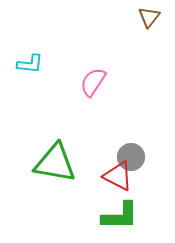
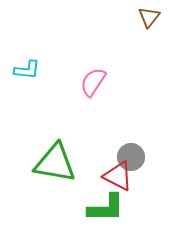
cyan L-shape: moved 3 px left, 6 px down
green L-shape: moved 14 px left, 8 px up
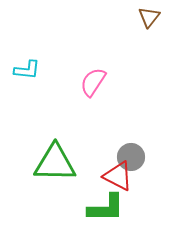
green triangle: rotated 9 degrees counterclockwise
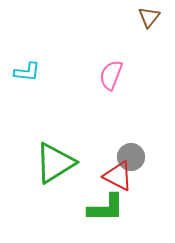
cyan L-shape: moved 2 px down
pink semicircle: moved 18 px right, 7 px up; rotated 12 degrees counterclockwise
green triangle: rotated 33 degrees counterclockwise
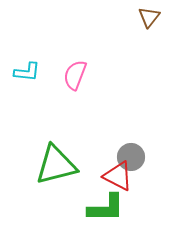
pink semicircle: moved 36 px left
green triangle: moved 1 px right, 2 px down; rotated 18 degrees clockwise
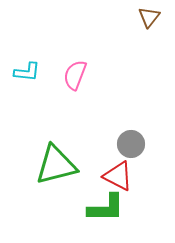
gray circle: moved 13 px up
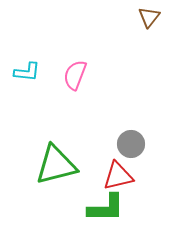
red triangle: rotated 40 degrees counterclockwise
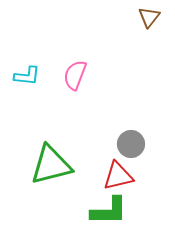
cyan L-shape: moved 4 px down
green triangle: moved 5 px left
green L-shape: moved 3 px right, 3 px down
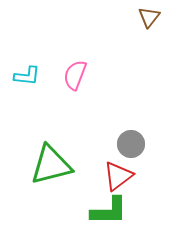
red triangle: rotated 24 degrees counterclockwise
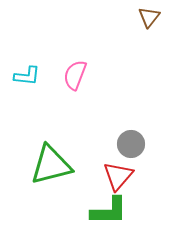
red triangle: rotated 12 degrees counterclockwise
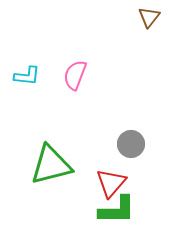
red triangle: moved 7 px left, 7 px down
green L-shape: moved 8 px right, 1 px up
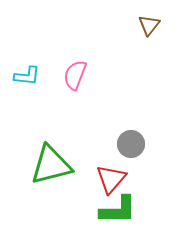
brown triangle: moved 8 px down
red triangle: moved 4 px up
green L-shape: moved 1 px right
